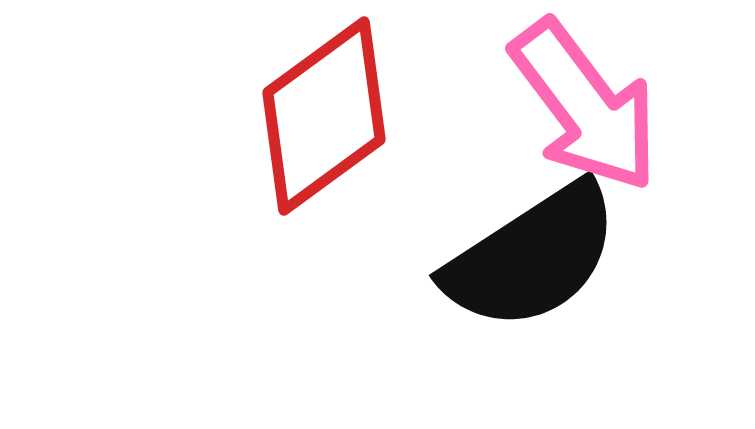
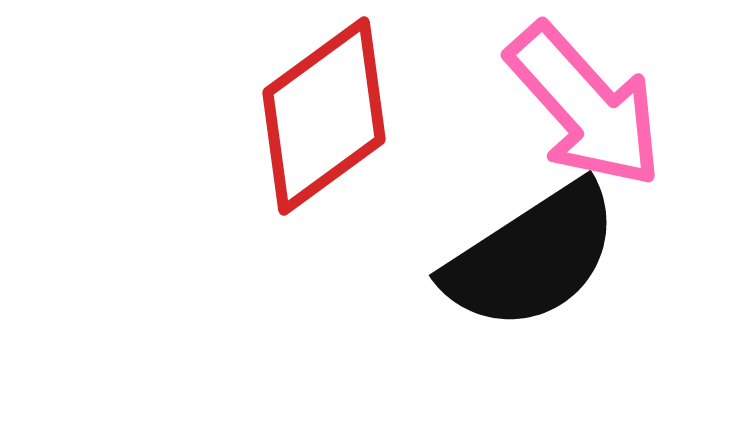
pink arrow: rotated 5 degrees counterclockwise
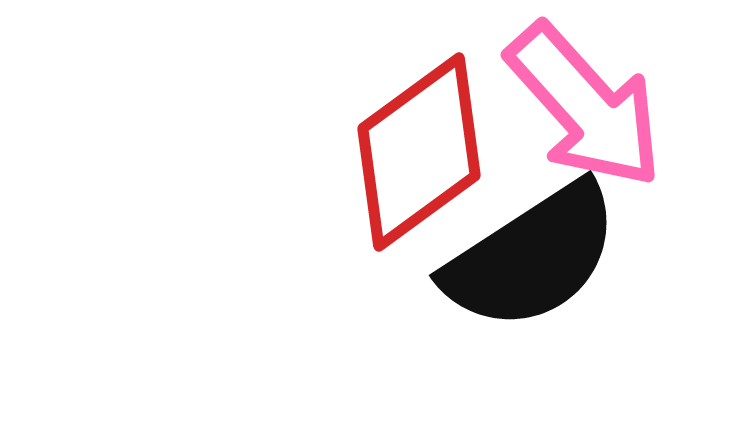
red diamond: moved 95 px right, 36 px down
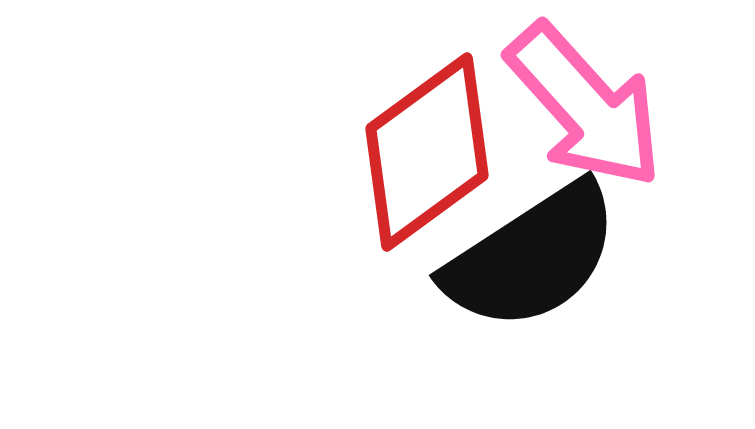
red diamond: moved 8 px right
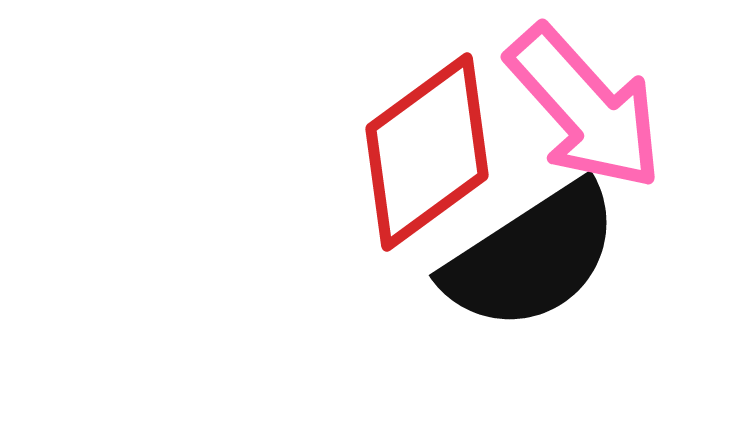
pink arrow: moved 2 px down
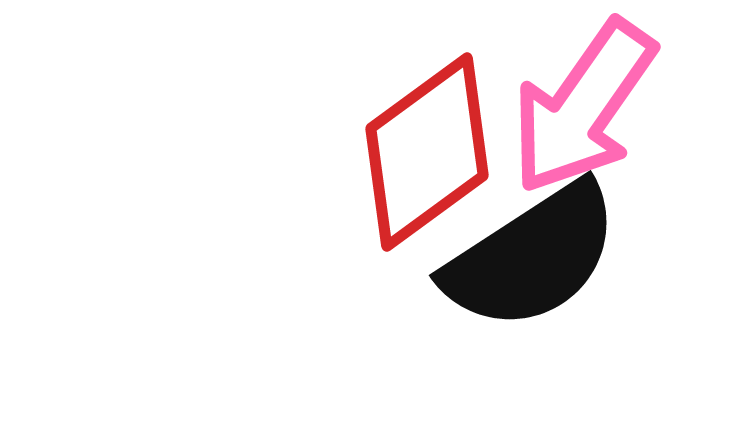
pink arrow: moved 2 px left, 1 px up; rotated 77 degrees clockwise
